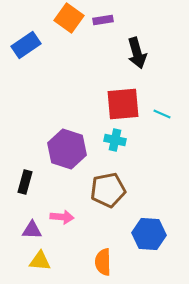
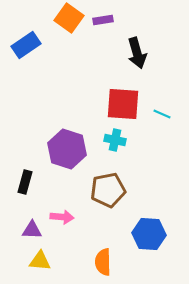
red square: rotated 9 degrees clockwise
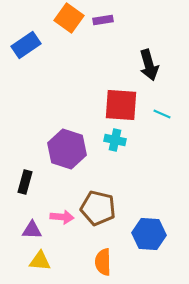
black arrow: moved 12 px right, 12 px down
red square: moved 2 px left, 1 px down
brown pentagon: moved 10 px left, 18 px down; rotated 24 degrees clockwise
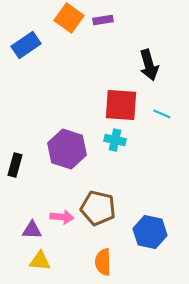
black rectangle: moved 10 px left, 17 px up
blue hexagon: moved 1 px right, 2 px up; rotated 8 degrees clockwise
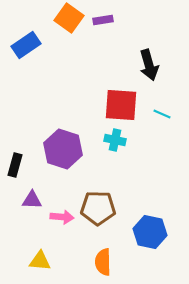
purple hexagon: moved 4 px left
brown pentagon: rotated 12 degrees counterclockwise
purple triangle: moved 30 px up
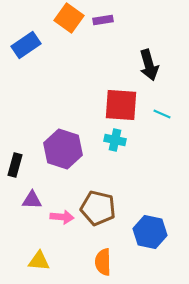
brown pentagon: rotated 12 degrees clockwise
yellow triangle: moved 1 px left
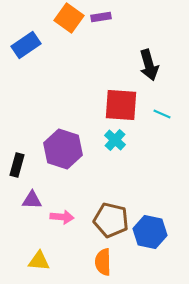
purple rectangle: moved 2 px left, 3 px up
cyan cross: rotated 30 degrees clockwise
black rectangle: moved 2 px right
brown pentagon: moved 13 px right, 12 px down
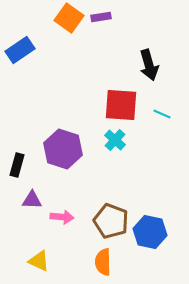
blue rectangle: moved 6 px left, 5 px down
brown pentagon: moved 1 px down; rotated 8 degrees clockwise
yellow triangle: rotated 20 degrees clockwise
